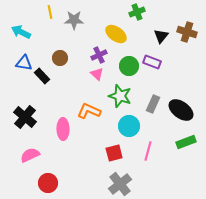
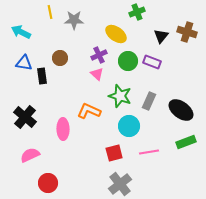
green circle: moved 1 px left, 5 px up
black rectangle: rotated 35 degrees clockwise
gray rectangle: moved 4 px left, 3 px up
pink line: moved 1 px right, 1 px down; rotated 66 degrees clockwise
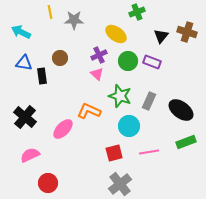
pink ellipse: rotated 45 degrees clockwise
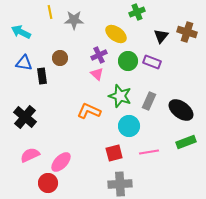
pink ellipse: moved 2 px left, 33 px down
gray cross: rotated 35 degrees clockwise
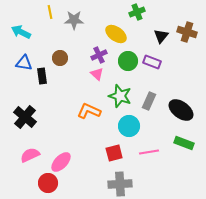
green rectangle: moved 2 px left, 1 px down; rotated 42 degrees clockwise
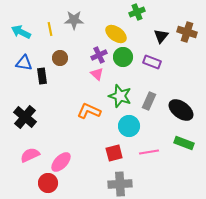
yellow line: moved 17 px down
green circle: moved 5 px left, 4 px up
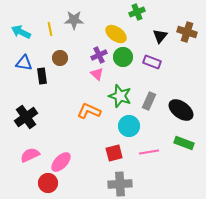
black triangle: moved 1 px left
black cross: moved 1 px right; rotated 15 degrees clockwise
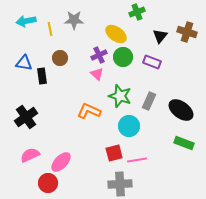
cyan arrow: moved 5 px right, 11 px up; rotated 36 degrees counterclockwise
pink line: moved 12 px left, 8 px down
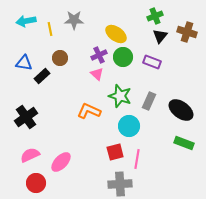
green cross: moved 18 px right, 4 px down
black rectangle: rotated 56 degrees clockwise
red square: moved 1 px right, 1 px up
pink line: moved 1 px up; rotated 72 degrees counterclockwise
red circle: moved 12 px left
